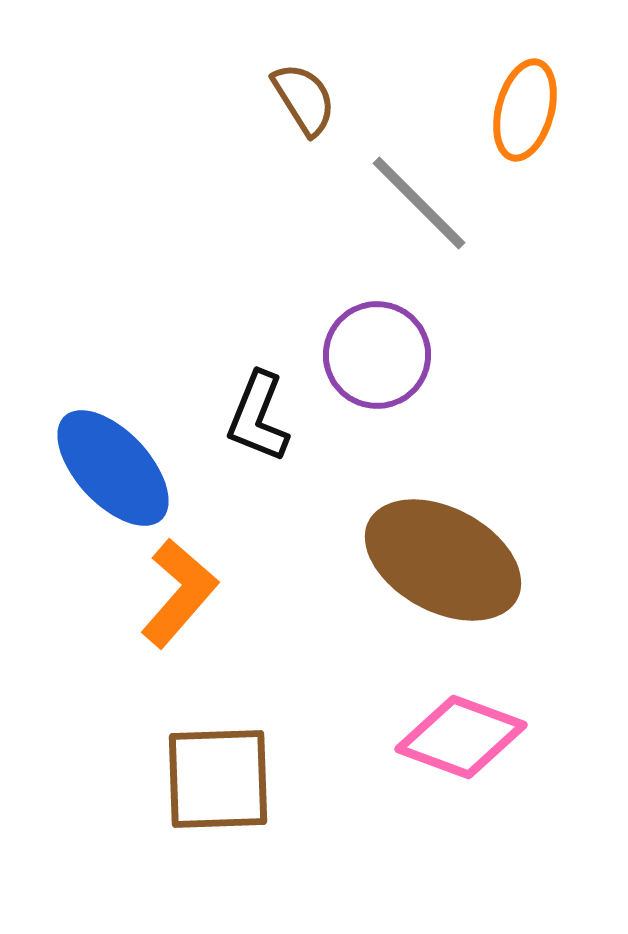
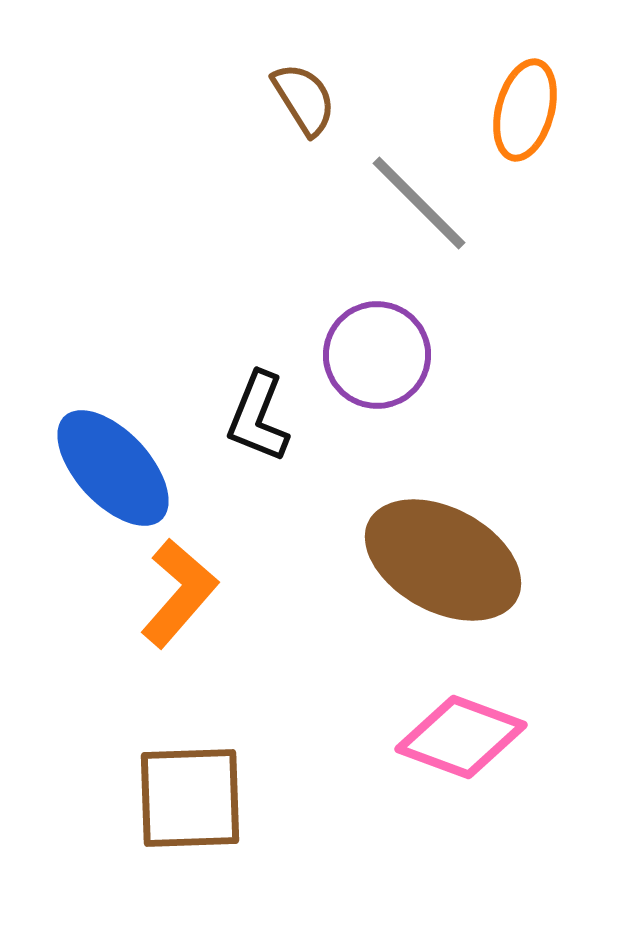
brown square: moved 28 px left, 19 px down
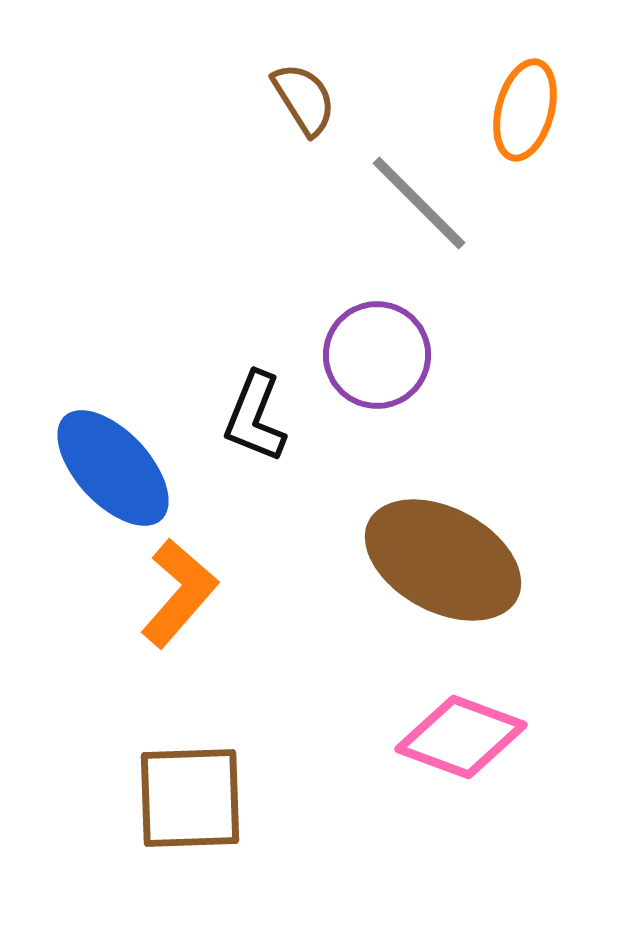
black L-shape: moved 3 px left
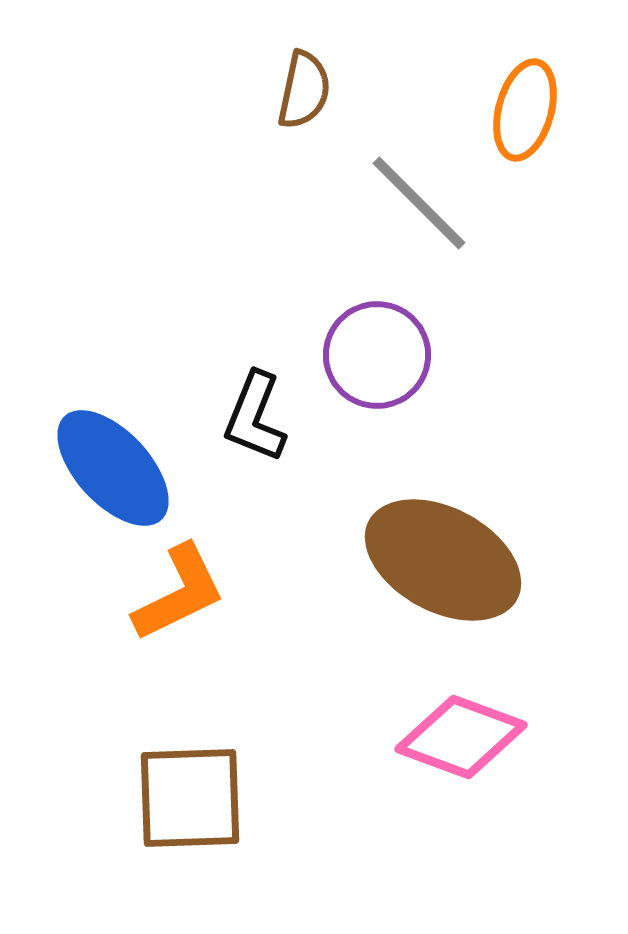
brown semicircle: moved 9 px up; rotated 44 degrees clockwise
orange L-shape: rotated 23 degrees clockwise
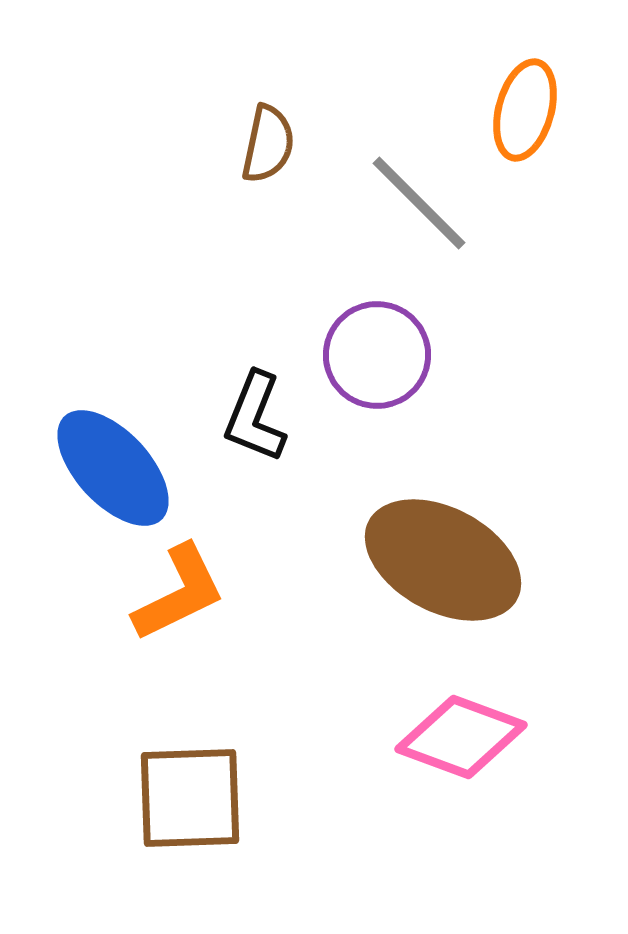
brown semicircle: moved 36 px left, 54 px down
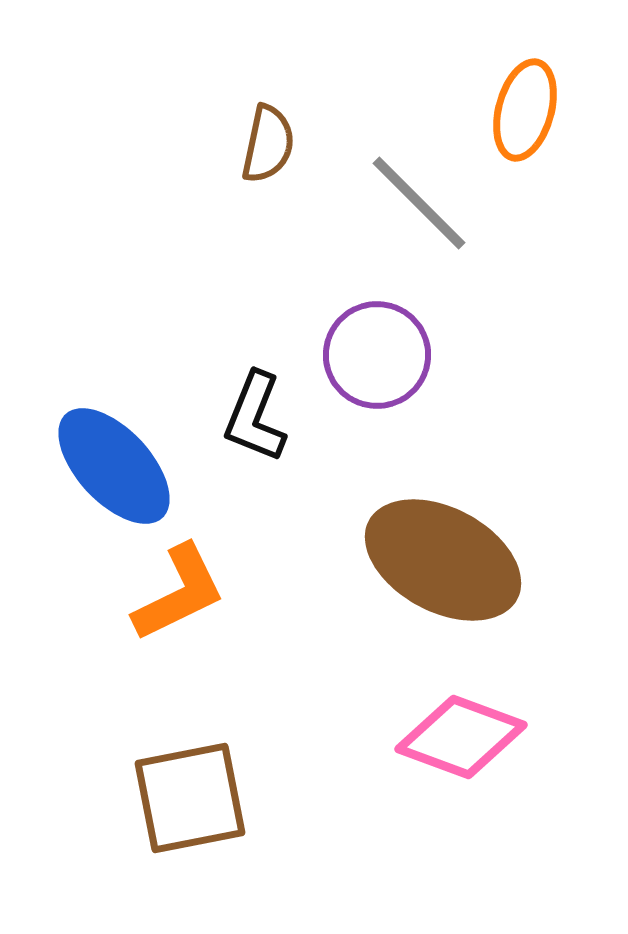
blue ellipse: moved 1 px right, 2 px up
brown square: rotated 9 degrees counterclockwise
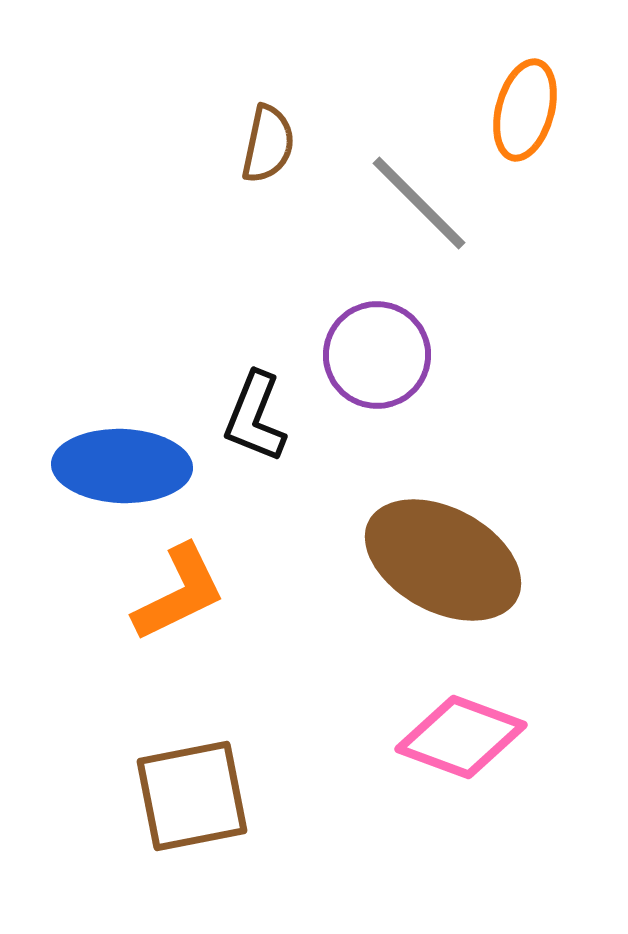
blue ellipse: moved 8 px right; rotated 45 degrees counterclockwise
brown square: moved 2 px right, 2 px up
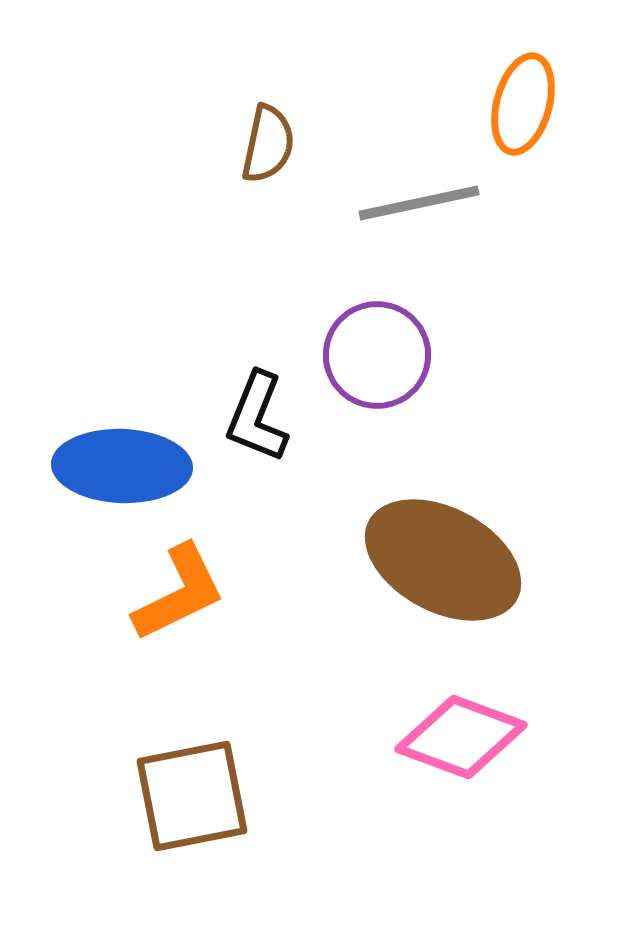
orange ellipse: moved 2 px left, 6 px up
gray line: rotated 57 degrees counterclockwise
black L-shape: moved 2 px right
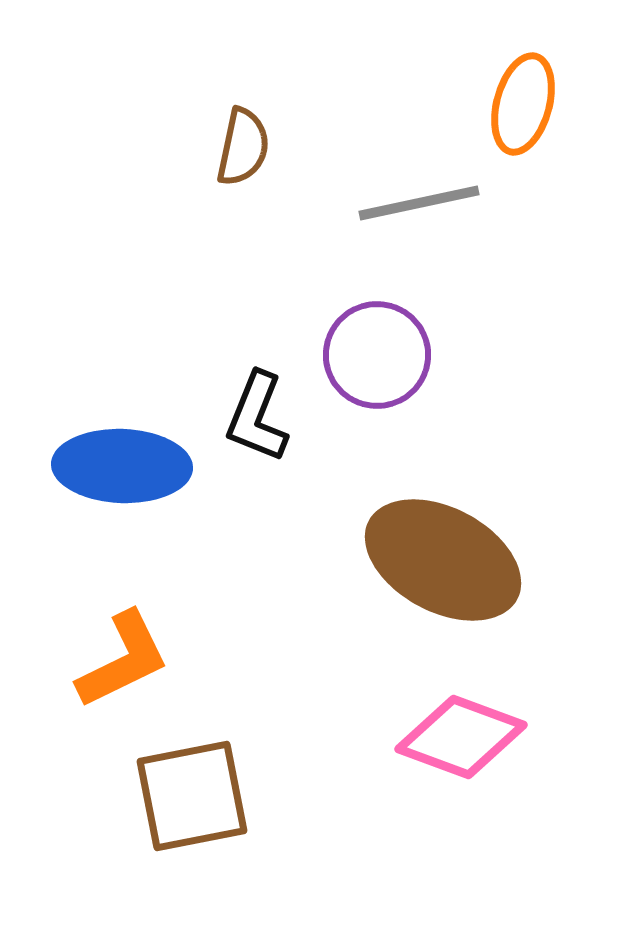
brown semicircle: moved 25 px left, 3 px down
orange L-shape: moved 56 px left, 67 px down
